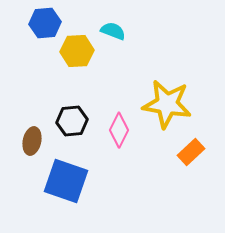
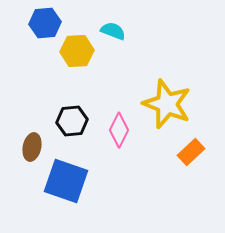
yellow star: rotated 12 degrees clockwise
brown ellipse: moved 6 px down
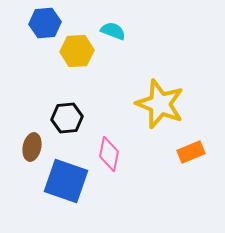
yellow star: moved 7 px left
black hexagon: moved 5 px left, 3 px up
pink diamond: moved 10 px left, 24 px down; rotated 16 degrees counterclockwise
orange rectangle: rotated 20 degrees clockwise
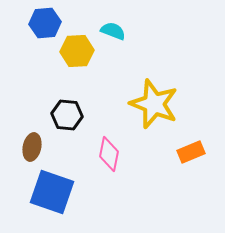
yellow star: moved 6 px left
black hexagon: moved 3 px up; rotated 12 degrees clockwise
blue square: moved 14 px left, 11 px down
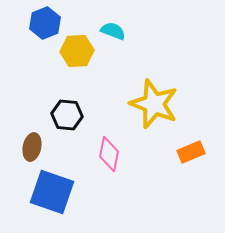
blue hexagon: rotated 16 degrees counterclockwise
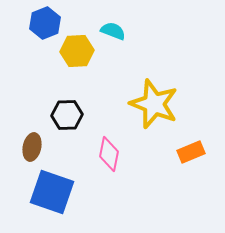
black hexagon: rotated 8 degrees counterclockwise
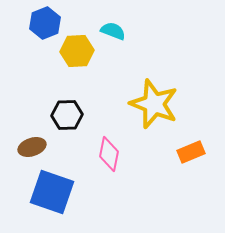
brown ellipse: rotated 60 degrees clockwise
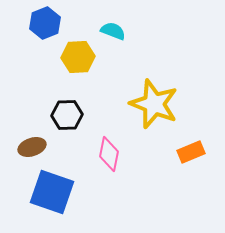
yellow hexagon: moved 1 px right, 6 px down
